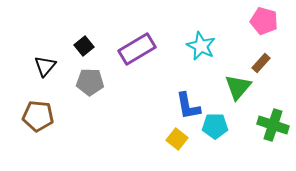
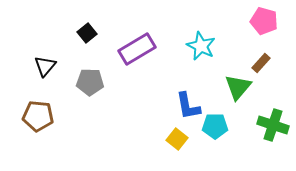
black square: moved 3 px right, 13 px up
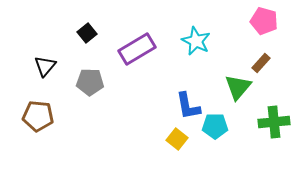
cyan star: moved 5 px left, 5 px up
green cross: moved 1 px right, 3 px up; rotated 24 degrees counterclockwise
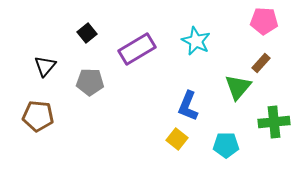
pink pentagon: rotated 12 degrees counterclockwise
blue L-shape: rotated 32 degrees clockwise
cyan pentagon: moved 11 px right, 19 px down
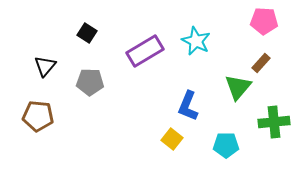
black square: rotated 18 degrees counterclockwise
purple rectangle: moved 8 px right, 2 px down
yellow square: moved 5 px left
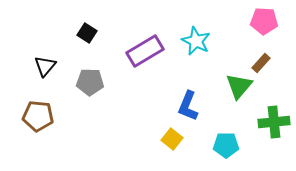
green triangle: moved 1 px right, 1 px up
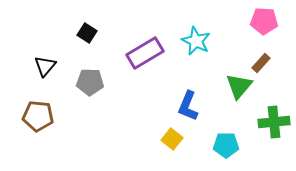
purple rectangle: moved 2 px down
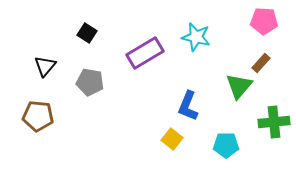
cyan star: moved 4 px up; rotated 12 degrees counterclockwise
gray pentagon: rotated 8 degrees clockwise
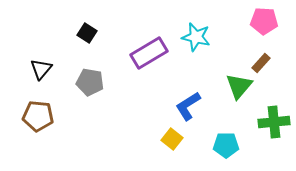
purple rectangle: moved 4 px right
black triangle: moved 4 px left, 3 px down
blue L-shape: rotated 36 degrees clockwise
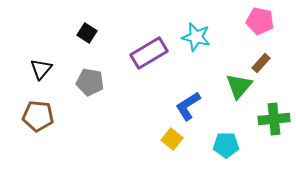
pink pentagon: moved 4 px left; rotated 8 degrees clockwise
green cross: moved 3 px up
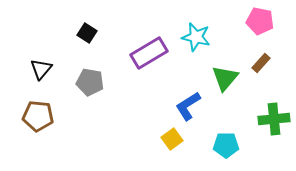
green triangle: moved 14 px left, 8 px up
yellow square: rotated 15 degrees clockwise
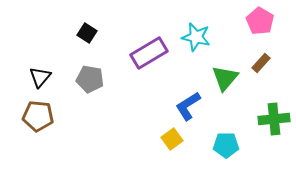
pink pentagon: rotated 20 degrees clockwise
black triangle: moved 1 px left, 8 px down
gray pentagon: moved 3 px up
